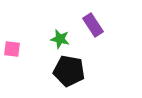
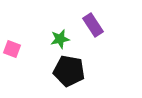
green star: rotated 24 degrees counterclockwise
pink square: rotated 12 degrees clockwise
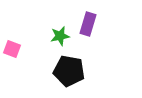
purple rectangle: moved 5 px left, 1 px up; rotated 50 degrees clockwise
green star: moved 3 px up
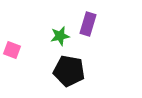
pink square: moved 1 px down
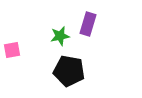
pink square: rotated 30 degrees counterclockwise
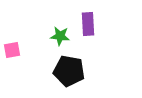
purple rectangle: rotated 20 degrees counterclockwise
green star: rotated 18 degrees clockwise
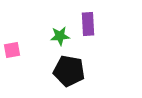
green star: rotated 12 degrees counterclockwise
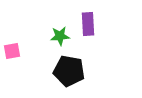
pink square: moved 1 px down
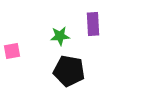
purple rectangle: moved 5 px right
